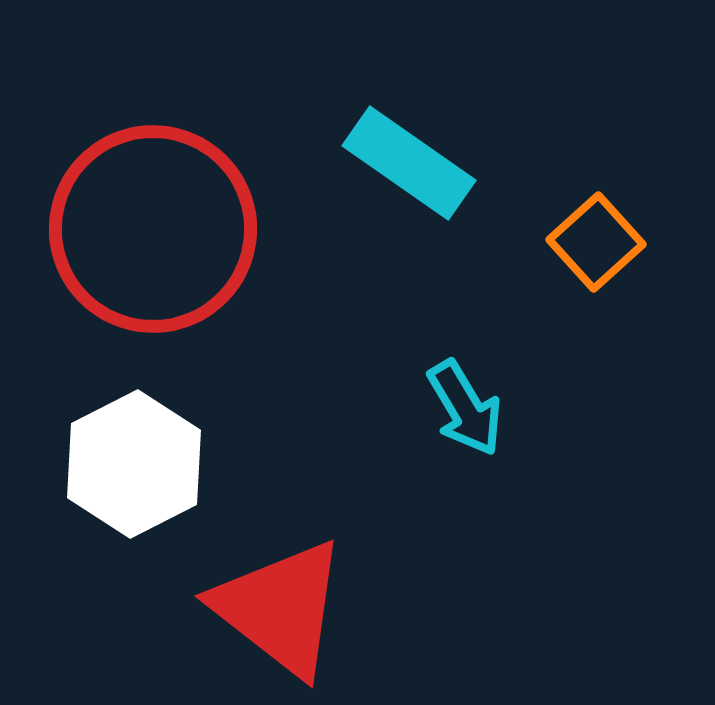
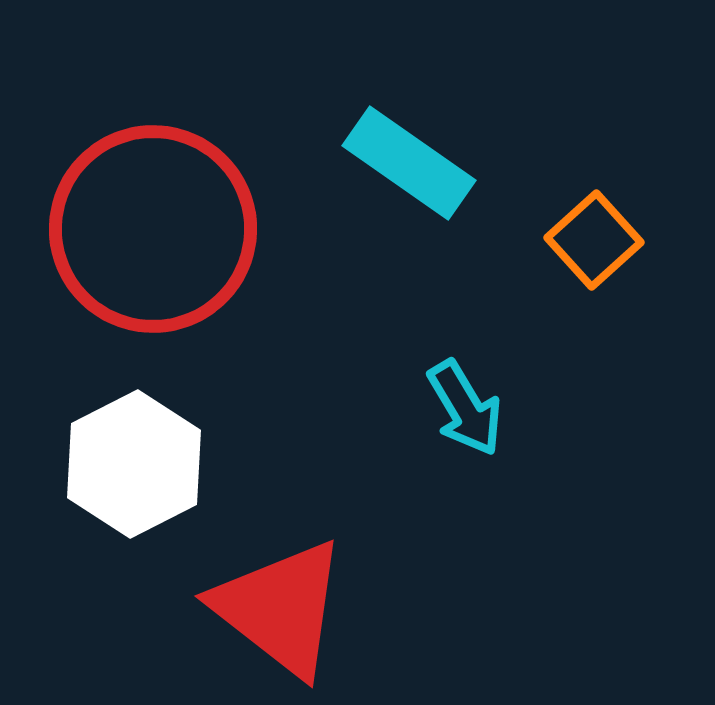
orange square: moved 2 px left, 2 px up
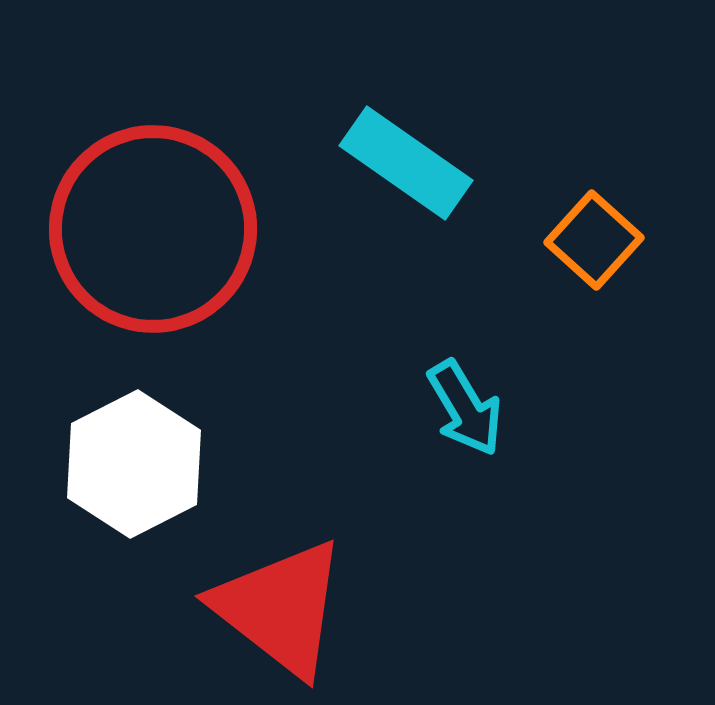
cyan rectangle: moved 3 px left
orange square: rotated 6 degrees counterclockwise
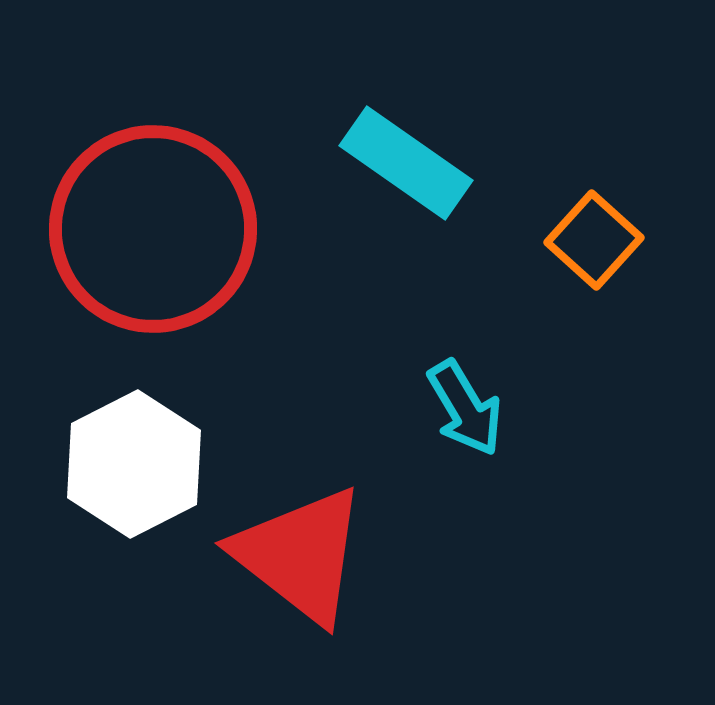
red triangle: moved 20 px right, 53 px up
